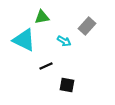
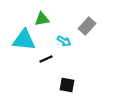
green triangle: moved 2 px down
cyan triangle: rotated 20 degrees counterclockwise
black line: moved 7 px up
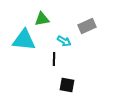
gray rectangle: rotated 24 degrees clockwise
black line: moved 8 px right; rotated 64 degrees counterclockwise
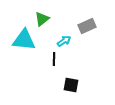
green triangle: rotated 28 degrees counterclockwise
cyan arrow: rotated 64 degrees counterclockwise
black square: moved 4 px right
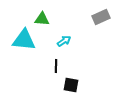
green triangle: rotated 42 degrees clockwise
gray rectangle: moved 14 px right, 9 px up
black line: moved 2 px right, 7 px down
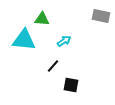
gray rectangle: moved 1 px up; rotated 36 degrees clockwise
black line: moved 3 px left; rotated 40 degrees clockwise
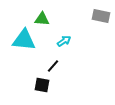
black square: moved 29 px left
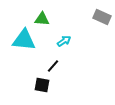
gray rectangle: moved 1 px right, 1 px down; rotated 12 degrees clockwise
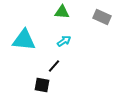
green triangle: moved 20 px right, 7 px up
black line: moved 1 px right
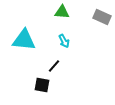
cyan arrow: rotated 96 degrees clockwise
